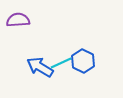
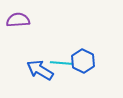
cyan line: rotated 30 degrees clockwise
blue arrow: moved 3 px down
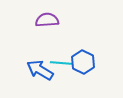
purple semicircle: moved 29 px right
blue hexagon: moved 1 px down
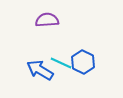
cyan line: rotated 20 degrees clockwise
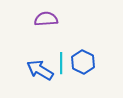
purple semicircle: moved 1 px left, 1 px up
cyan line: rotated 65 degrees clockwise
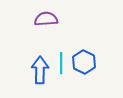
blue hexagon: moved 1 px right
blue arrow: rotated 60 degrees clockwise
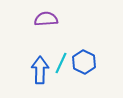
cyan line: rotated 25 degrees clockwise
